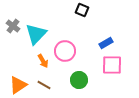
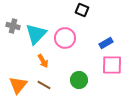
gray cross: rotated 24 degrees counterclockwise
pink circle: moved 13 px up
orange triangle: rotated 18 degrees counterclockwise
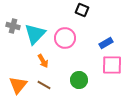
cyan triangle: moved 1 px left
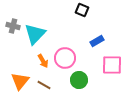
pink circle: moved 20 px down
blue rectangle: moved 9 px left, 2 px up
orange triangle: moved 2 px right, 4 px up
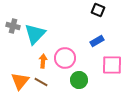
black square: moved 16 px right
orange arrow: rotated 144 degrees counterclockwise
brown line: moved 3 px left, 3 px up
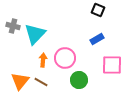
blue rectangle: moved 2 px up
orange arrow: moved 1 px up
